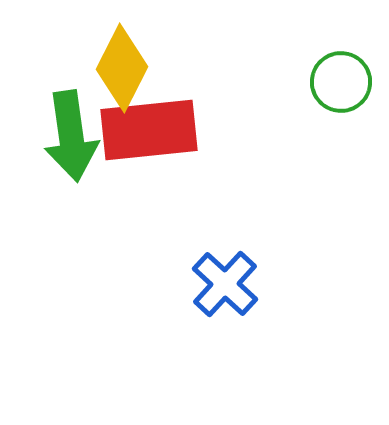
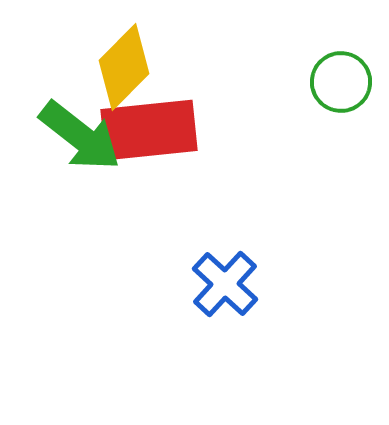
yellow diamond: moved 2 px right, 1 px up; rotated 18 degrees clockwise
green arrow: moved 9 px right; rotated 44 degrees counterclockwise
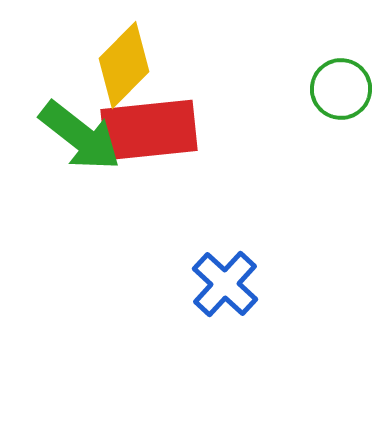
yellow diamond: moved 2 px up
green circle: moved 7 px down
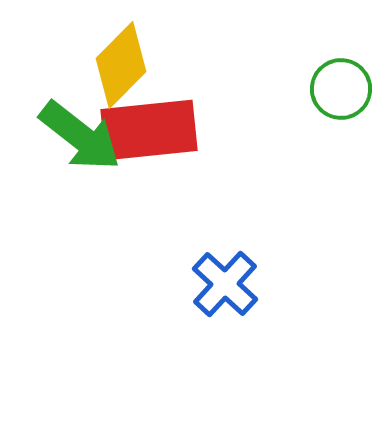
yellow diamond: moved 3 px left
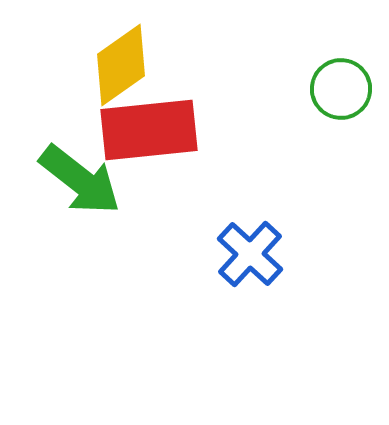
yellow diamond: rotated 10 degrees clockwise
green arrow: moved 44 px down
blue cross: moved 25 px right, 30 px up
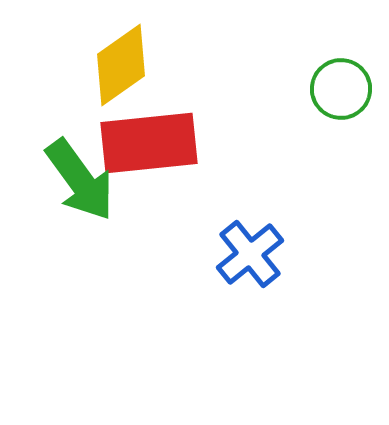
red rectangle: moved 13 px down
green arrow: rotated 16 degrees clockwise
blue cross: rotated 8 degrees clockwise
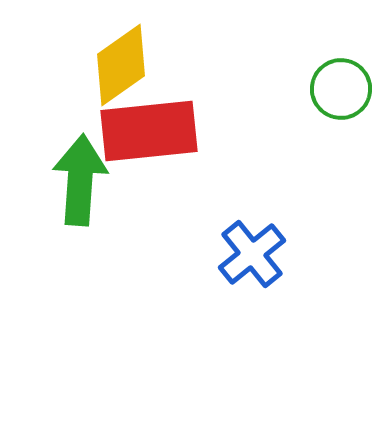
red rectangle: moved 12 px up
green arrow: rotated 140 degrees counterclockwise
blue cross: moved 2 px right
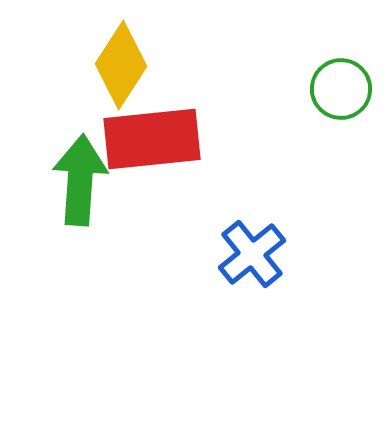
yellow diamond: rotated 22 degrees counterclockwise
red rectangle: moved 3 px right, 8 px down
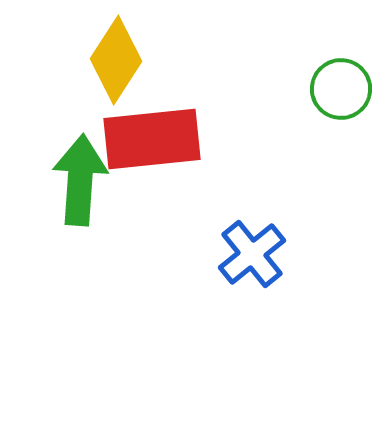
yellow diamond: moved 5 px left, 5 px up
